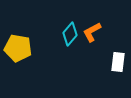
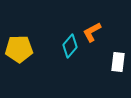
cyan diamond: moved 12 px down
yellow pentagon: moved 1 px right, 1 px down; rotated 12 degrees counterclockwise
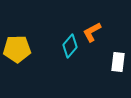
yellow pentagon: moved 2 px left
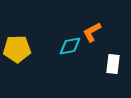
cyan diamond: rotated 40 degrees clockwise
white rectangle: moved 5 px left, 2 px down
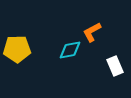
cyan diamond: moved 4 px down
white rectangle: moved 2 px right, 2 px down; rotated 30 degrees counterclockwise
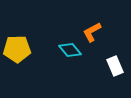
cyan diamond: rotated 60 degrees clockwise
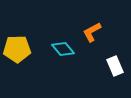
cyan diamond: moved 7 px left, 1 px up
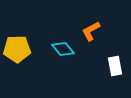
orange L-shape: moved 1 px left, 1 px up
white rectangle: rotated 12 degrees clockwise
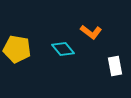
orange L-shape: moved 1 px down; rotated 115 degrees counterclockwise
yellow pentagon: rotated 12 degrees clockwise
